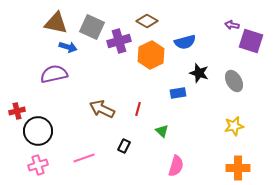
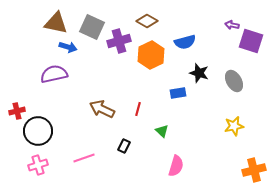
orange cross: moved 16 px right, 2 px down; rotated 15 degrees counterclockwise
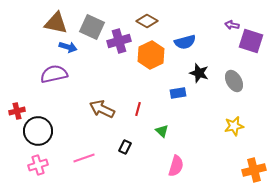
black rectangle: moved 1 px right, 1 px down
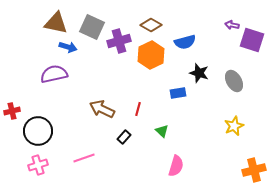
brown diamond: moved 4 px right, 4 px down
purple square: moved 1 px right, 1 px up
red cross: moved 5 px left
yellow star: rotated 12 degrees counterclockwise
black rectangle: moved 1 px left, 10 px up; rotated 16 degrees clockwise
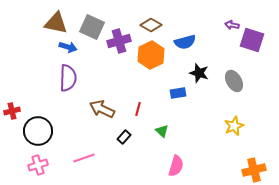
purple semicircle: moved 14 px right, 4 px down; rotated 104 degrees clockwise
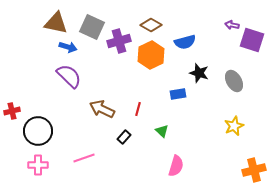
purple semicircle: moved 1 px right, 2 px up; rotated 48 degrees counterclockwise
blue rectangle: moved 1 px down
pink cross: rotated 18 degrees clockwise
